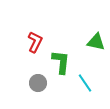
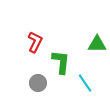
green triangle: moved 1 px right, 2 px down; rotated 12 degrees counterclockwise
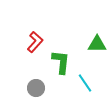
red L-shape: rotated 15 degrees clockwise
gray circle: moved 2 px left, 5 px down
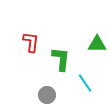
red L-shape: moved 4 px left; rotated 35 degrees counterclockwise
green L-shape: moved 3 px up
gray circle: moved 11 px right, 7 px down
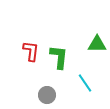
red L-shape: moved 9 px down
green L-shape: moved 2 px left, 2 px up
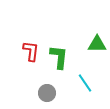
gray circle: moved 2 px up
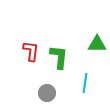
cyan line: rotated 42 degrees clockwise
